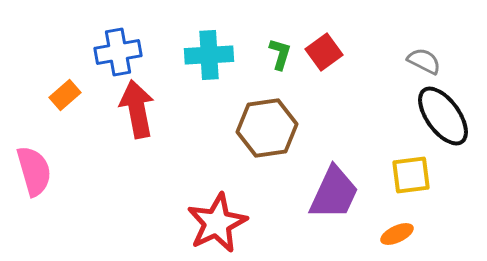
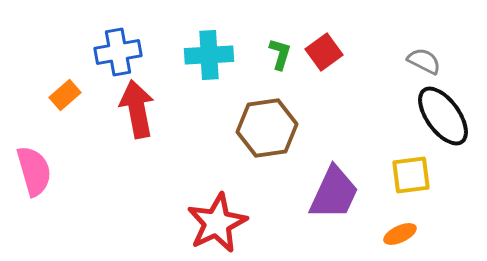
orange ellipse: moved 3 px right
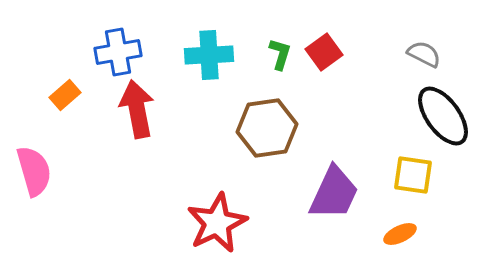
gray semicircle: moved 7 px up
yellow square: moved 2 px right; rotated 15 degrees clockwise
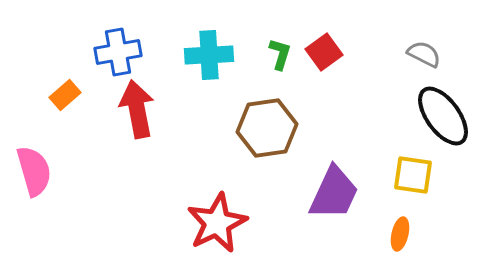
orange ellipse: rotated 52 degrees counterclockwise
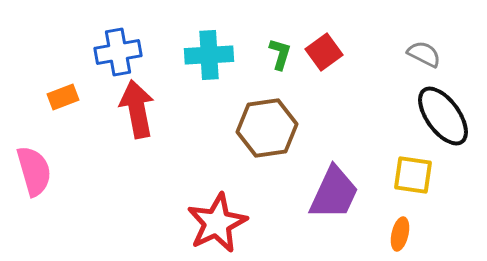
orange rectangle: moved 2 px left, 2 px down; rotated 20 degrees clockwise
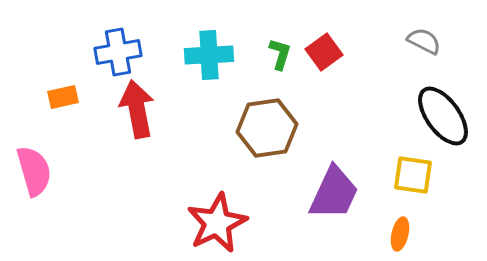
gray semicircle: moved 13 px up
orange rectangle: rotated 8 degrees clockwise
